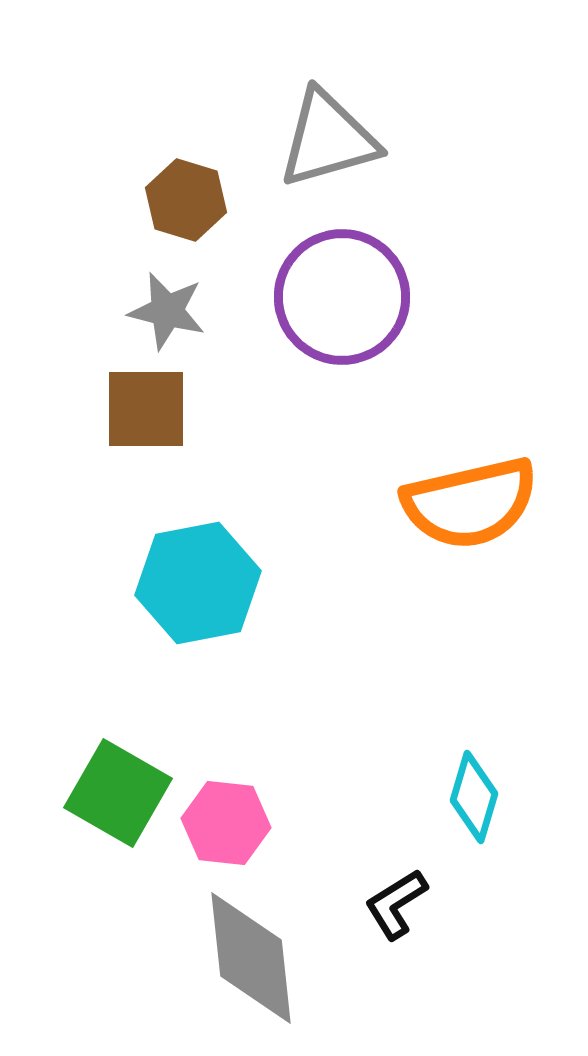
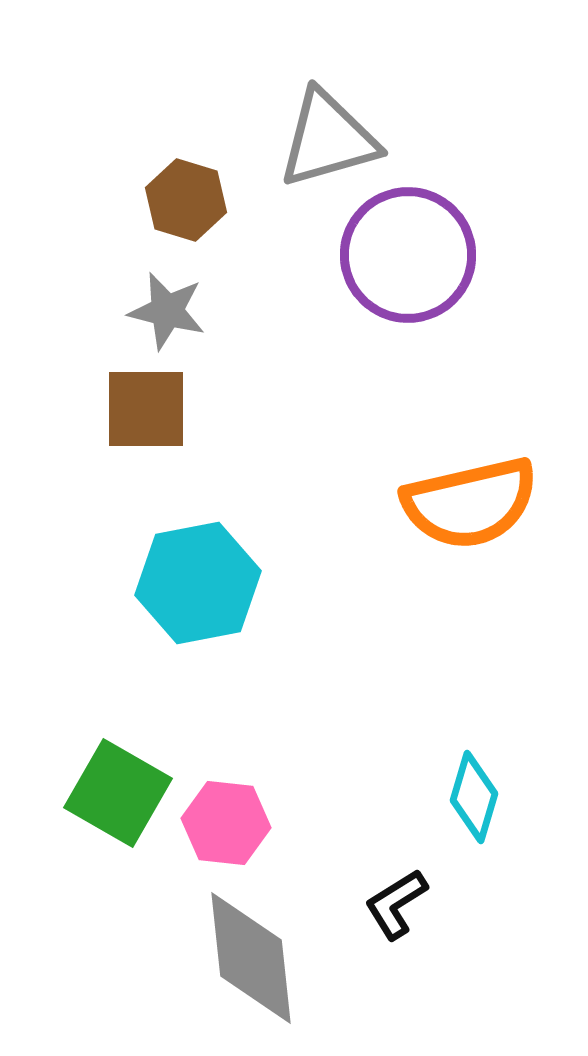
purple circle: moved 66 px right, 42 px up
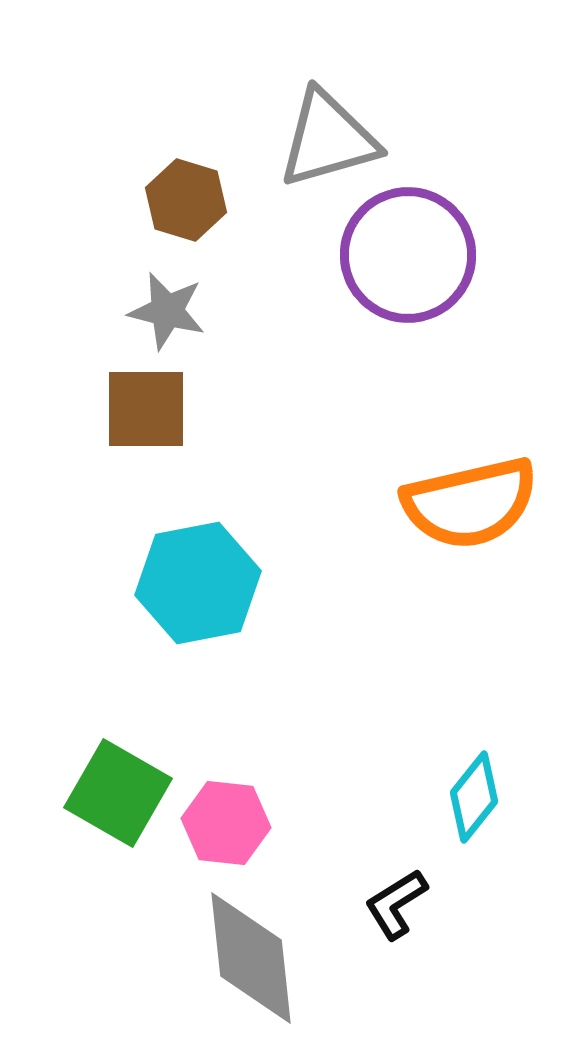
cyan diamond: rotated 22 degrees clockwise
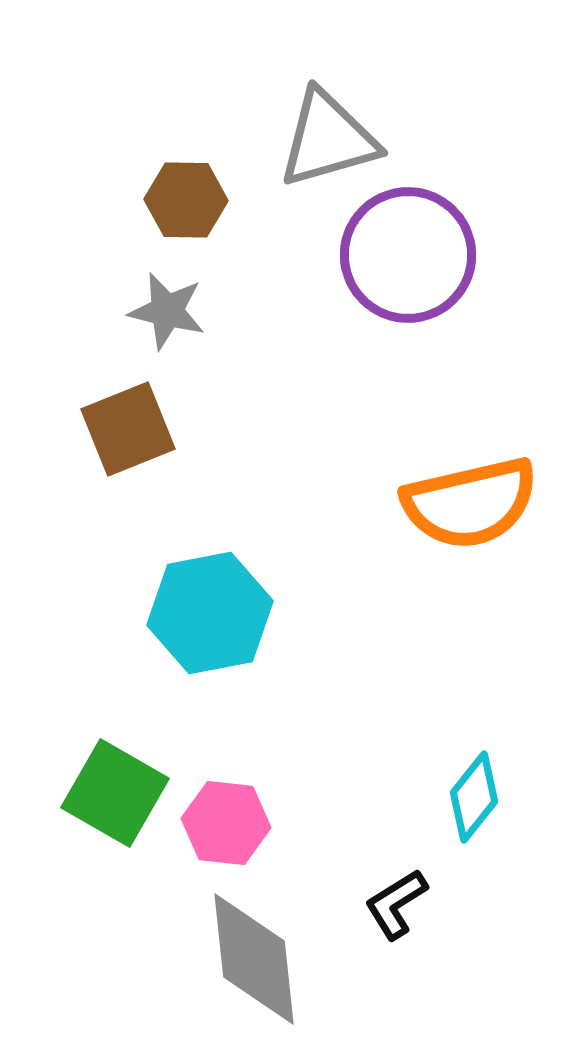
brown hexagon: rotated 16 degrees counterclockwise
brown square: moved 18 px left, 20 px down; rotated 22 degrees counterclockwise
cyan hexagon: moved 12 px right, 30 px down
green square: moved 3 px left
gray diamond: moved 3 px right, 1 px down
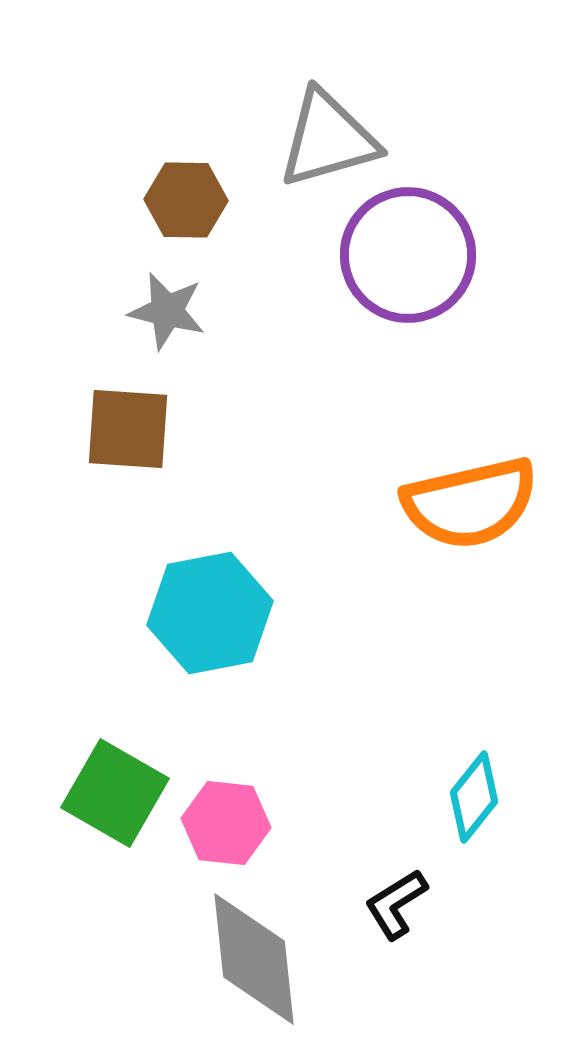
brown square: rotated 26 degrees clockwise
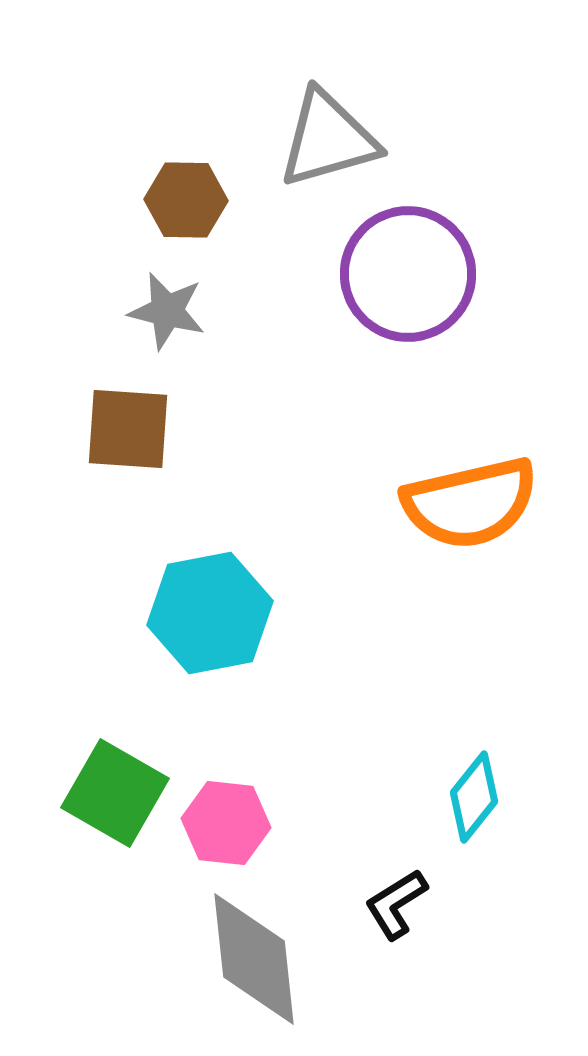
purple circle: moved 19 px down
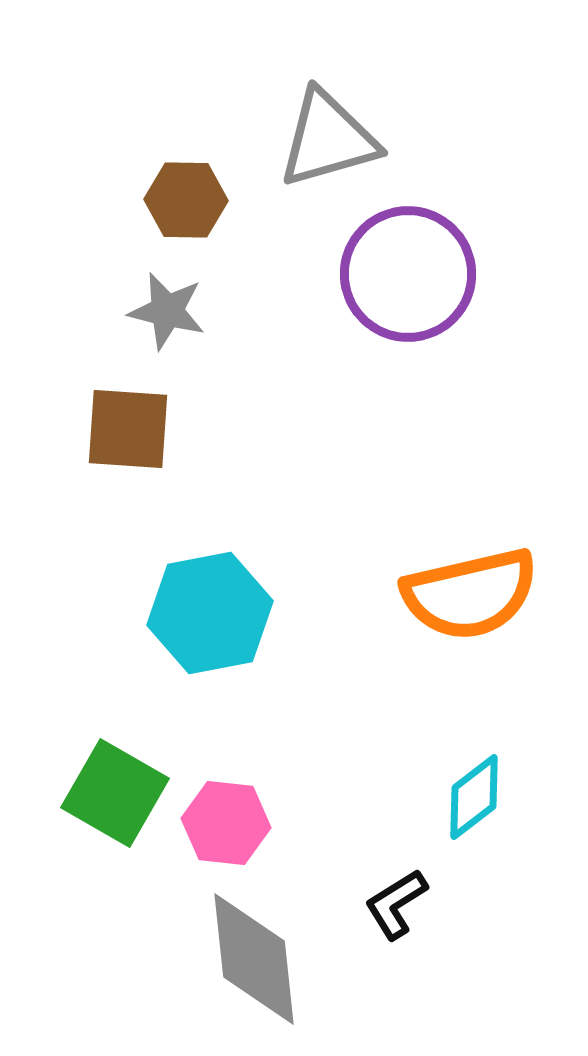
orange semicircle: moved 91 px down
cyan diamond: rotated 14 degrees clockwise
